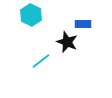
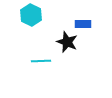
cyan line: rotated 36 degrees clockwise
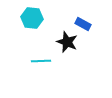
cyan hexagon: moved 1 px right, 3 px down; rotated 20 degrees counterclockwise
blue rectangle: rotated 28 degrees clockwise
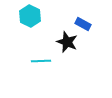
cyan hexagon: moved 2 px left, 2 px up; rotated 20 degrees clockwise
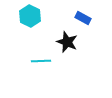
blue rectangle: moved 6 px up
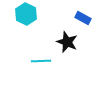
cyan hexagon: moved 4 px left, 2 px up
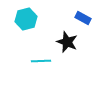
cyan hexagon: moved 5 px down; rotated 20 degrees clockwise
